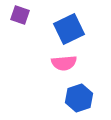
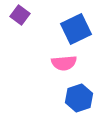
purple square: rotated 18 degrees clockwise
blue square: moved 7 px right
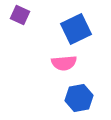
purple square: rotated 12 degrees counterclockwise
blue hexagon: rotated 8 degrees clockwise
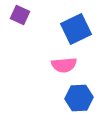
pink semicircle: moved 2 px down
blue hexagon: rotated 8 degrees clockwise
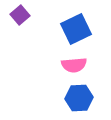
purple square: rotated 24 degrees clockwise
pink semicircle: moved 10 px right
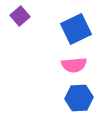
purple square: moved 1 px down
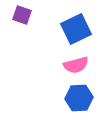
purple square: moved 2 px right, 1 px up; rotated 30 degrees counterclockwise
pink semicircle: moved 2 px right; rotated 10 degrees counterclockwise
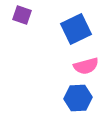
pink semicircle: moved 10 px right, 1 px down
blue hexagon: moved 1 px left
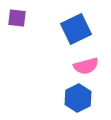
purple square: moved 5 px left, 3 px down; rotated 12 degrees counterclockwise
blue hexagon: rotated 24 degrees counterclockwise
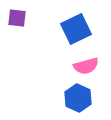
blue hexagon: rotated 8 degrees counterclockwise
